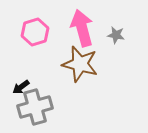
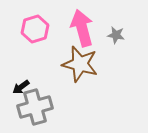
pink hexagon: moved 3 px up
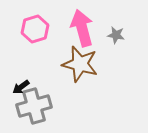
gray cross: moved 1 px left, 1 px up
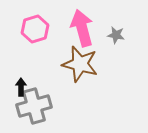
black arrow: rotated 126 degrees clockwise
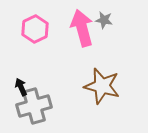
pink hexagon: rotated 8 degrees counterclockwise
gray star: moved 12 px left, 15 px up
brown star: moved 22 px right, 22 px down
black arrow: rotated 24 degrees counterclockwise
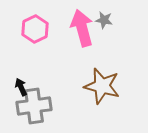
gray cross: rotated 8 degrees clockwise
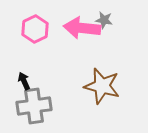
pink arrow: rotated 69 degrees counterclockwise
black arrow: moved 3 px right, 6 px up
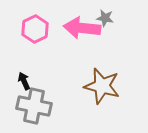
gray star: moved 1 px right, 2 px up
gray cross: rotated 20 degrees clockwise
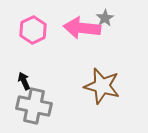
gray star: rotated 30 degrees clockwise
pink hexagon: moved 2 px left, 1 px down
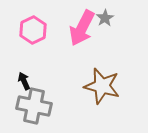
pink arrow: rotated 69 degrees counterclockwise
